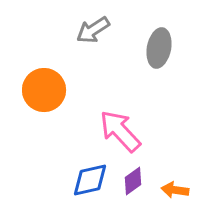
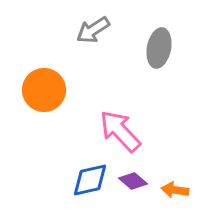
purple diamond: rotated 76 degrees clockwise
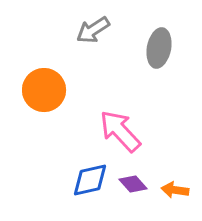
purple diamond: moved 3 px down; rotated 8 degrees clockwise
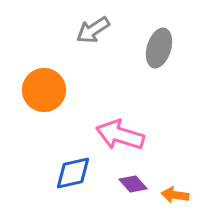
gray ellipse: rotated 6 degrees clockwise
pink arrow: moved 4 px down; rotated 30 degrees counterclockwise
blue diamond: moved 17 px left, 7 px up
orange arrow: moved 5 px down
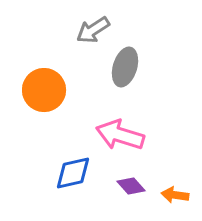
gray ellipse: moved 34 px left, 19 px down
purple diamond: moved 2 px left, 2 px down
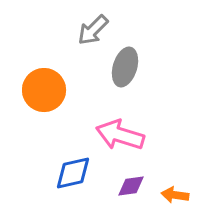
gray arrow: rotated 12 degrees counterclockwise
purple diamond: rotated 56 degrees counterclockwise
